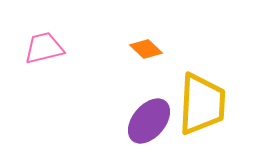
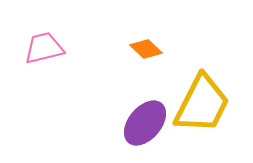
yellow trapezoid: rotated 24 degrees clockwise
purple ellipse: moved 4 px left, 2 px down
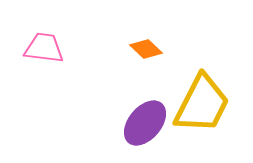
pink trapezoid: rotated 21 degrees clockwise
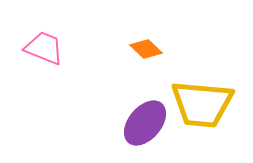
pink trapezoid: rotated 15 degrees clockwise
yellow trapezoid: rotated 68 degrees clockwise
